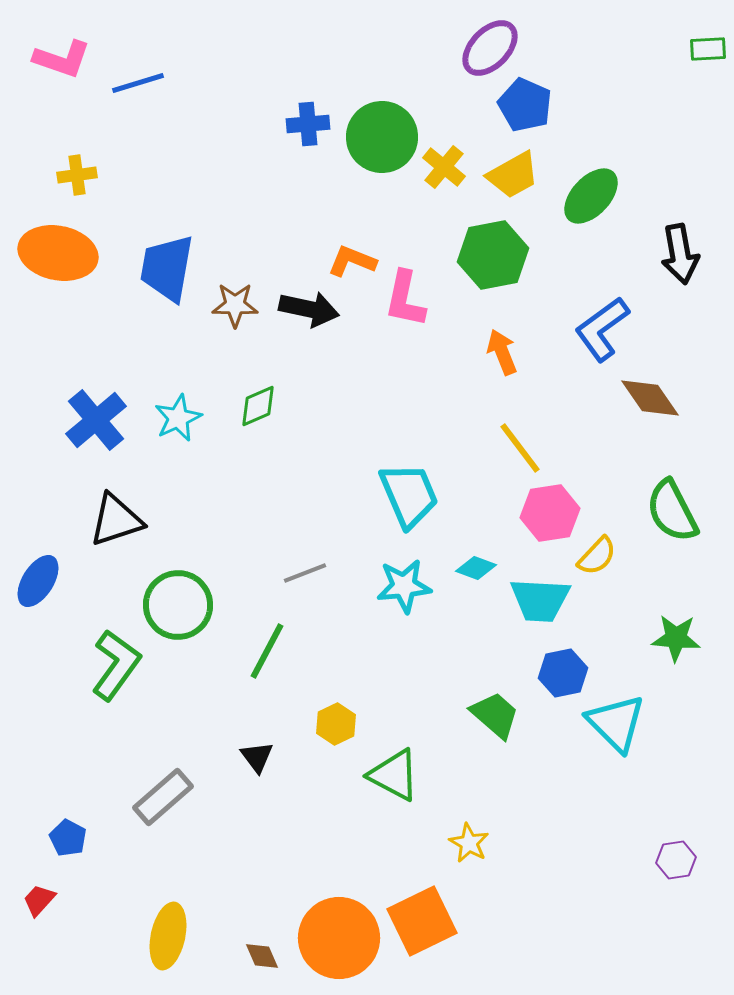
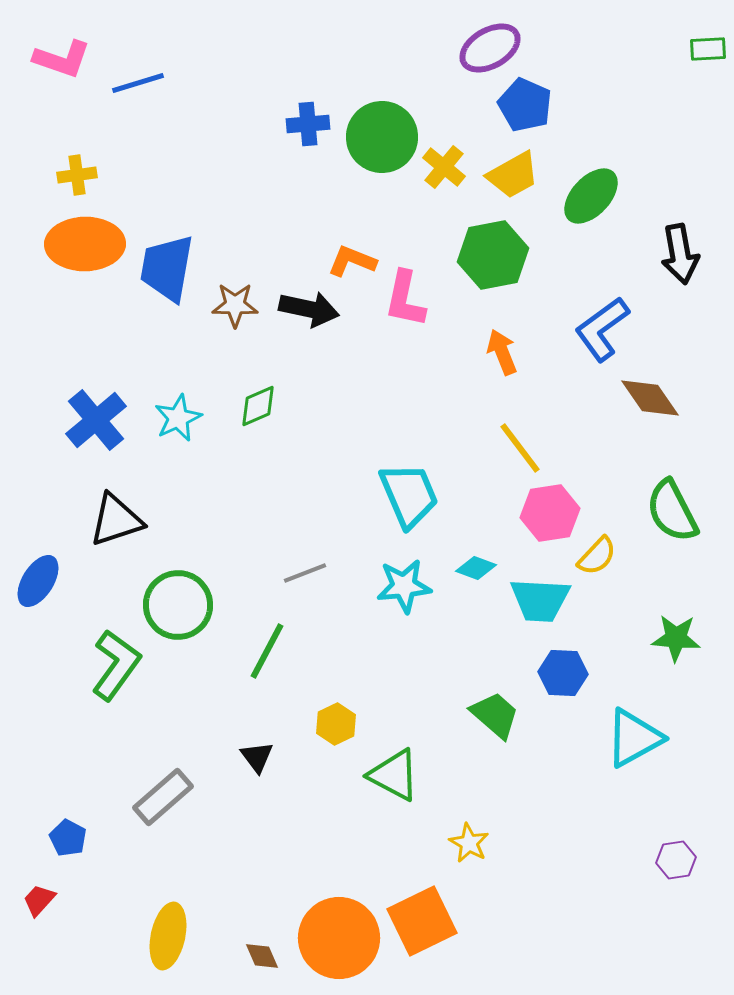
purple ellipse at (490, 48): rotated 16 degrees clockwise
orange ellipse at (58, 253): moved 27 px right, 9 px up; rotated 12 degrees counterclockwise
blue hexagon at (563, 673): rotated 15 degrees clockwise
cyan triangle at (616, 723): moved 18 px right, 15 px down; rotated 46 degrees clockwise
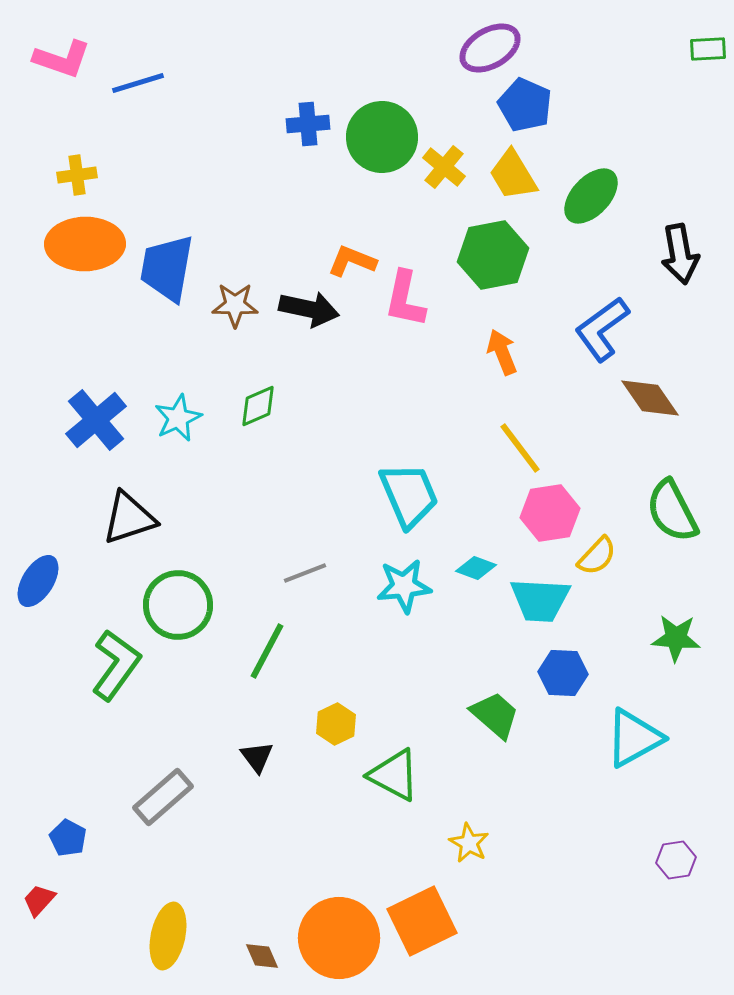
yellow trapezoid at (513, 175): rotated 88 degrees clockwise
black triangle at (116, 520): moved 13 px right, 2 px up
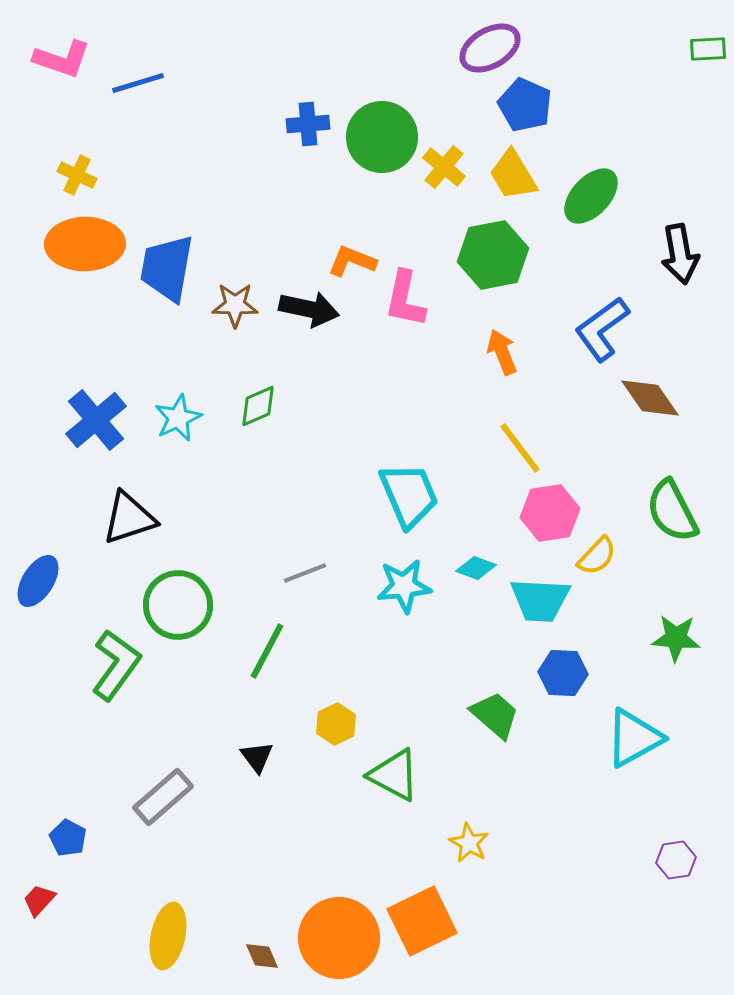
yellow cross at (77, 175): rotated 33 degrees clockwise
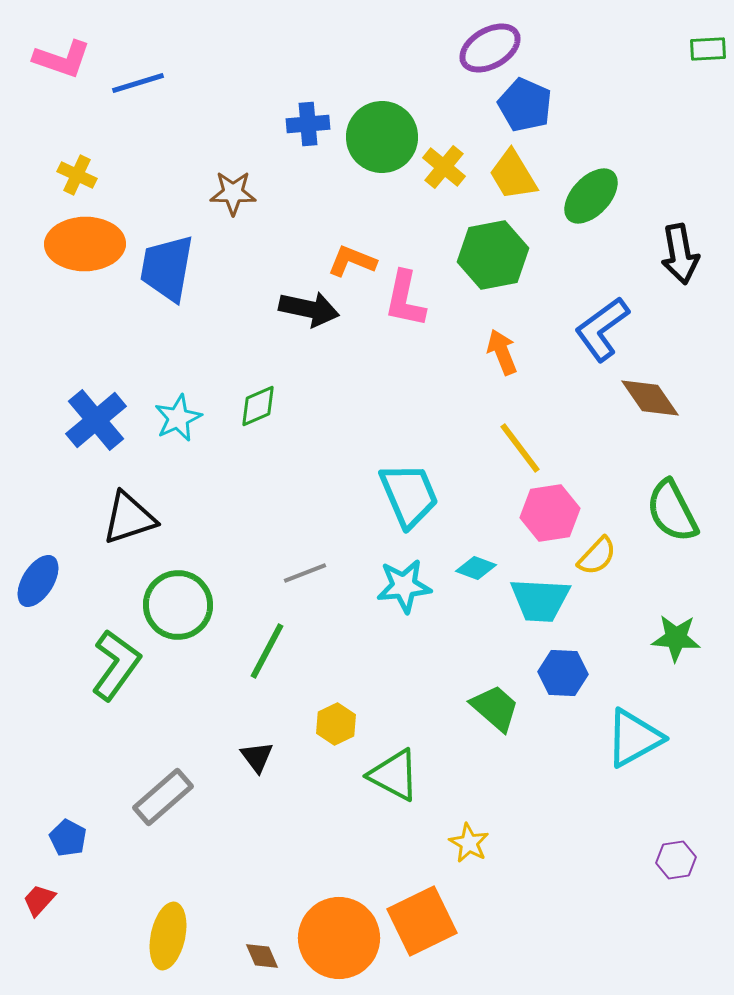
brown star at (235, 305): moved 2 px left, 112 px up
green trapezoid at (495, 715): moved 7 px up
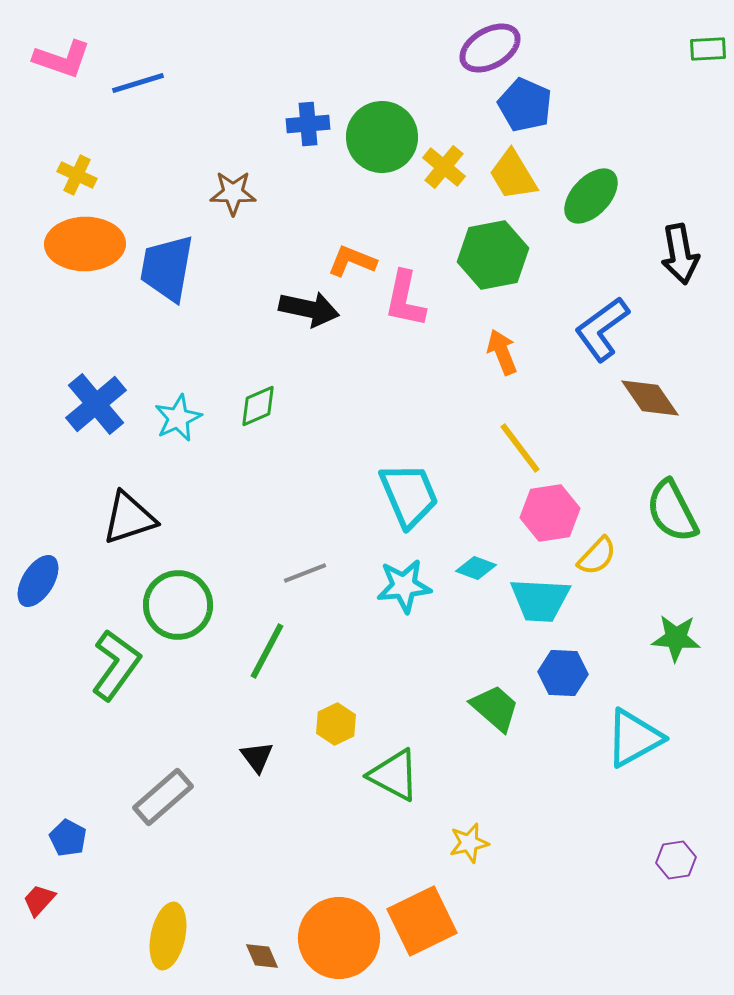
blue cross at (96, 420): moved 16 px up
yellow star at (469, 843): rotated 30 degrees clockwise
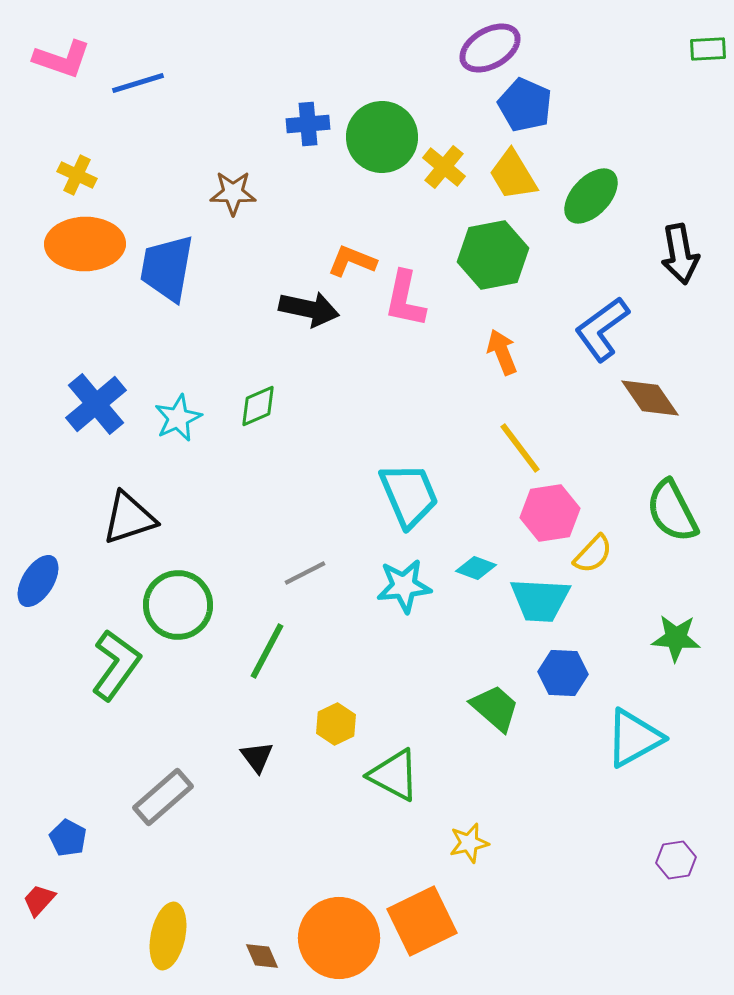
yellow semicircle at (597, 556): moved 4 px left, 2 px up
gray line at (305, 573): rotated 6 degrees counterclockwise
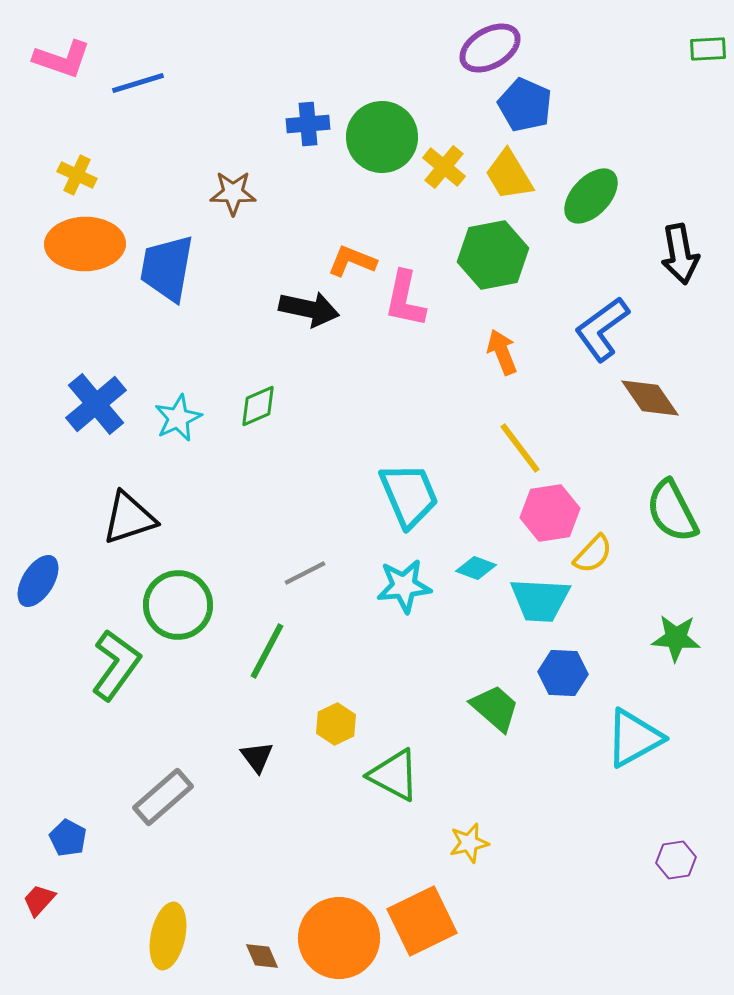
yellow trapezoid at (513, 175): moved 4 px left
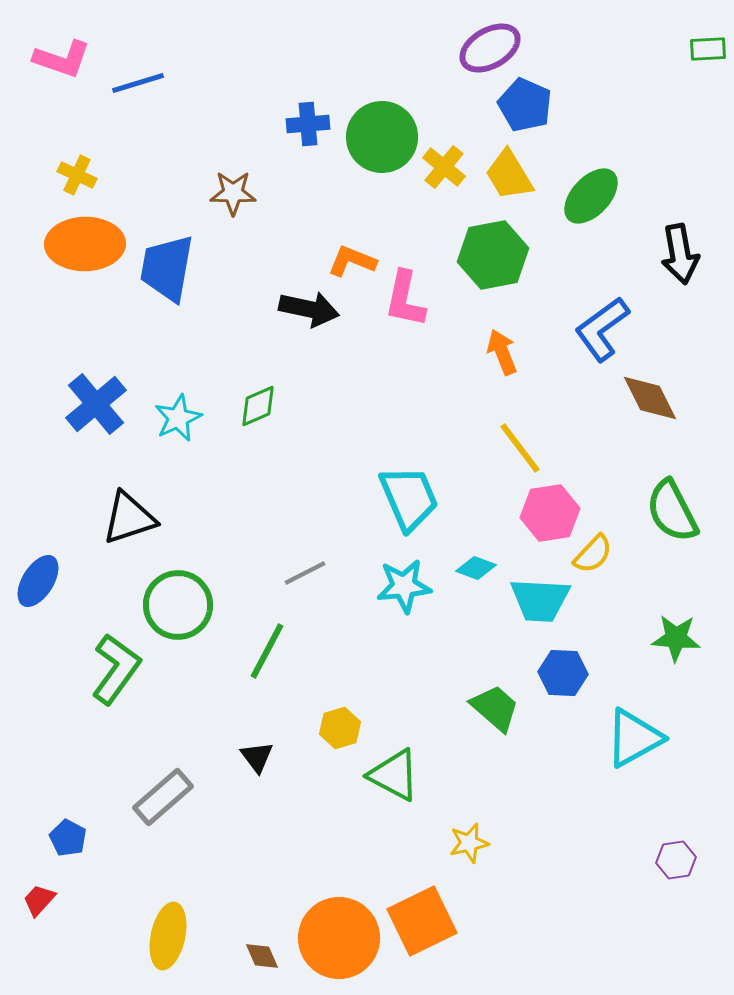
brown diamond at (650, 398): rotated 8 degrees clockwise
cyan trapezoid at (409, 495): moved 3 px down
green L-shape at (116, 665): moved 4 px down
yellow hexagon at (336, 724): moved 4 px right, 4 px down; rotated 9 degrees clockwise
